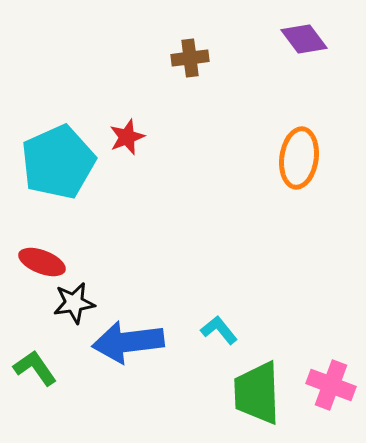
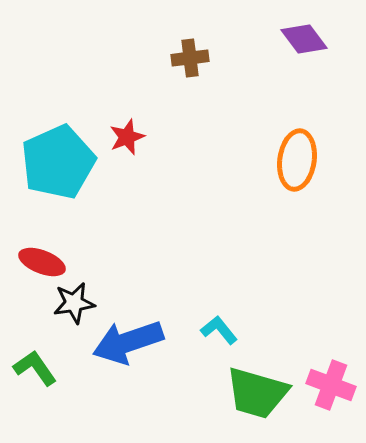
orange ellipse: moved 2 px left, 2 px down
blue arrow: rotated 12 degrees counterclockwise
green trapezoid: rotated 72 degrees counterclockwise
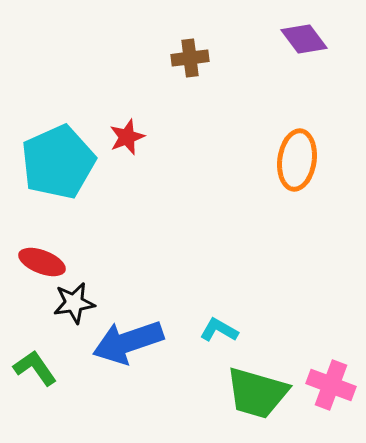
cyan L-shape: rotated 21 degrees counterclockwise
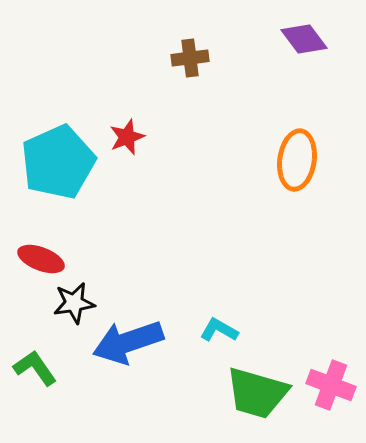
red ellipse: moved 1 px left, 3 px up
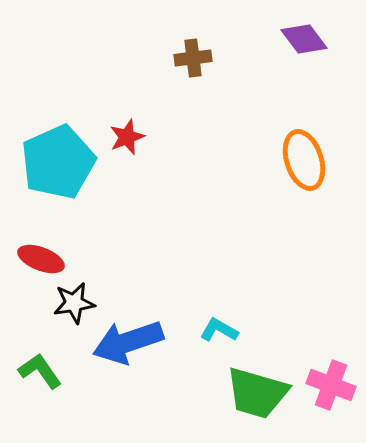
brown cross: moved 3 px right
orange ellipse: moved 7 px right; rotated 26 degrees counterclockwise
green L-shape: moved 5 px right, 3 px down
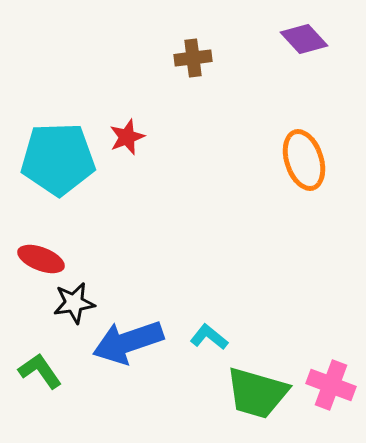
purple diamond: rotated 6 degrees counterclockwise
cyan pentagon: moved 3 px up; rotated 22 degrees clockwise
cyan L-shape: moved 10 px left, 7 px down; rotated 9 degrees clockwise
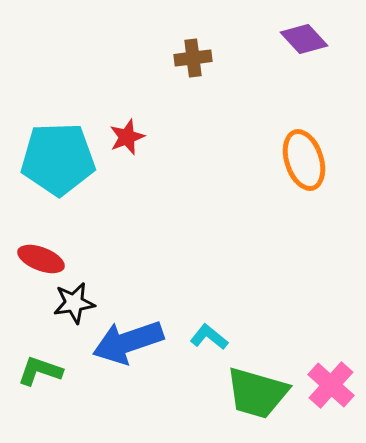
green L-shape: rotated 36 degrees counterclockwise
pink cross: rotated 21 degrees clockwise
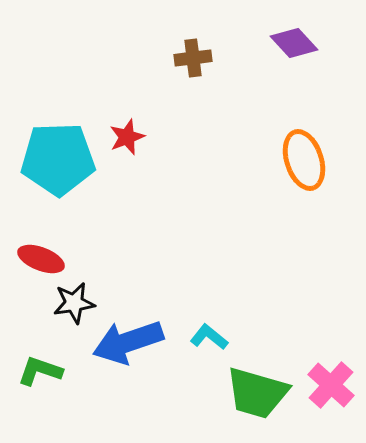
purple diamond: moved 10 px left, 4 px down
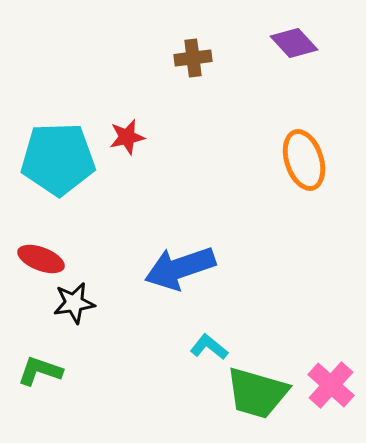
red star: rotated 9 degrees clockwise
cyan L-shape: moved 10 px down
blue arrow: moved 52 px right, 74 px up
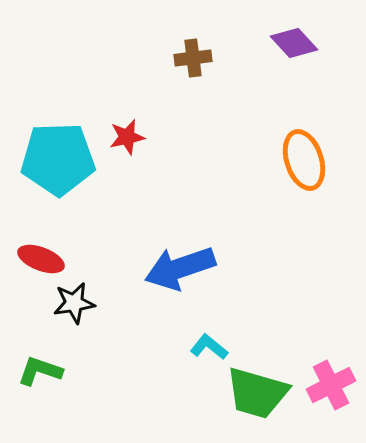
pink cross: rotated 21 degrees clockwise
